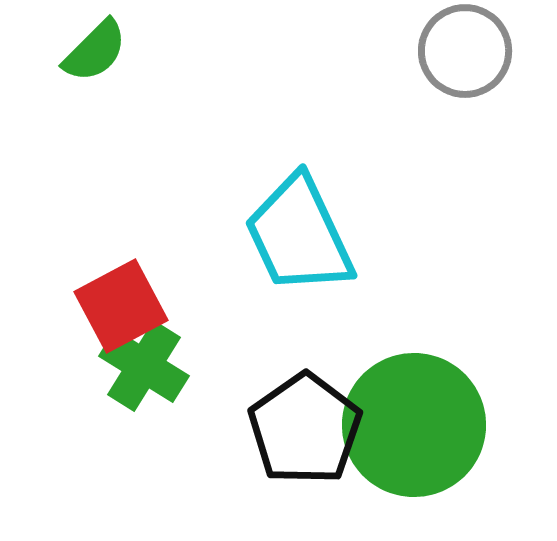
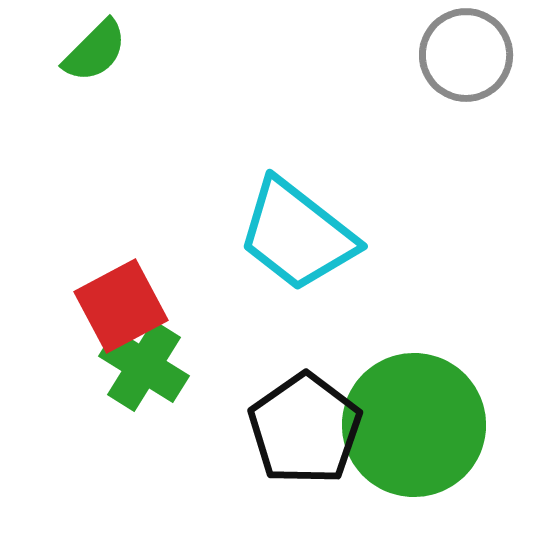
gray circle: moved 1 px right, 4 px down
cyan trapezoid: moved 2 px left; rotated 27 degrees counterclockwise
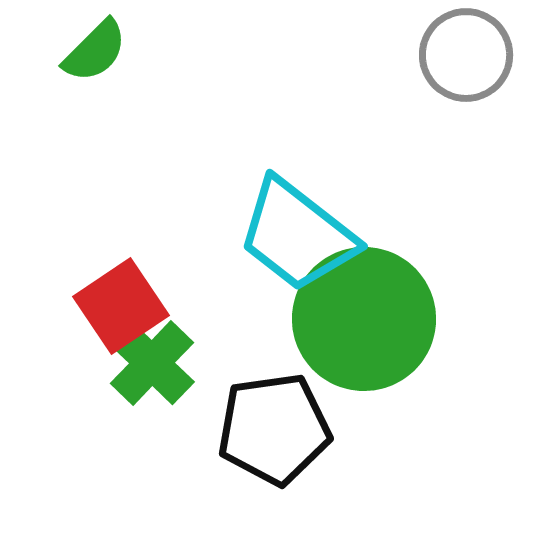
red square: rotated 6 degrees counterclockwise
green cross: moved 8 px right, 3 px up; rotated 12 degrees clockwise
green circle: moved 50 px left, 106 px up
black pentagon: moved 31 px left; rotated 27 degrees clockwise
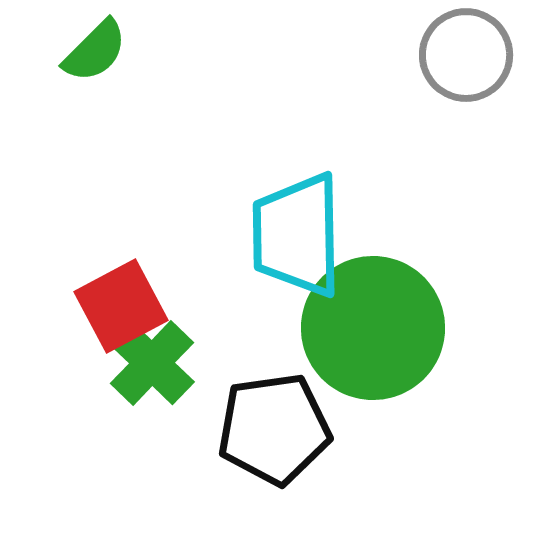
cyan trapezoid: rotated 51 degrees clockwise
red square: rotated 6 degrees clockwise
green circle: moved 9 px right, 9 px down
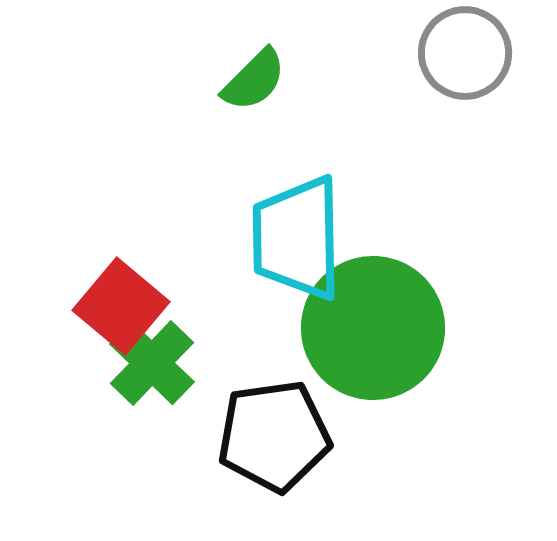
green semicircle: moved 159 px right, 29 px down
gray circle: moved 1 px left, 2 px up
cyan trapezoid: moved 3 px down
red square: rotated 22 degrees counterclockwise
black pentagon: moved 7 px down
